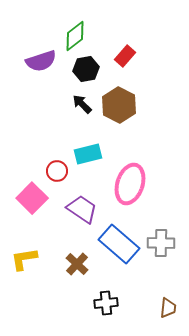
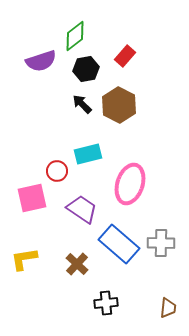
pink square: rotated 32 degrees clockwise
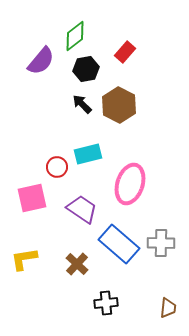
red rectangle: moved 4 px up
purple semicircle: rotated 32 degrees counterclockwise
red circle: moved 4 px up
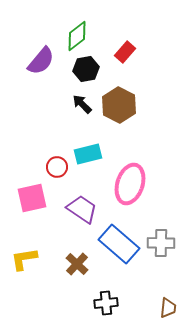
green diamond: moved 2 px right
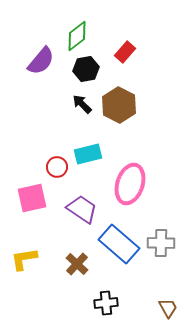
brown trapezoid: rotated 35 degrees counterclockwise
